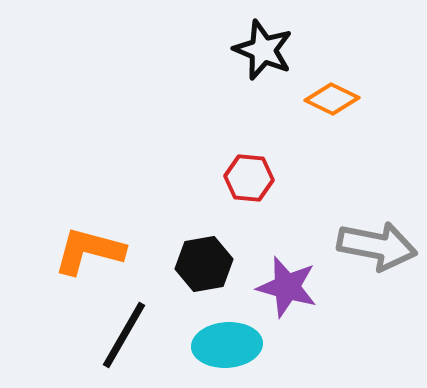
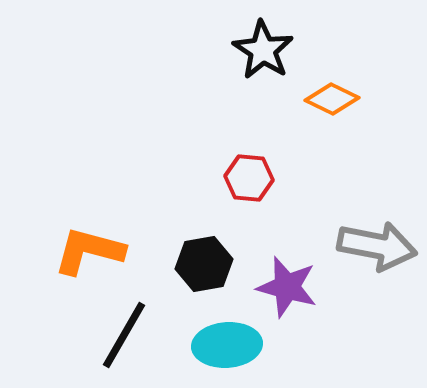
black star: rotated 10 degrees clockwise
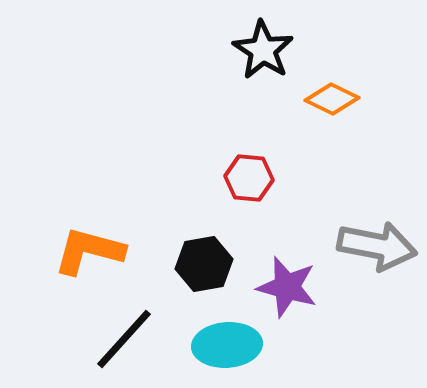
black line: moved 4 px down; rotated 12 degrees clockwise
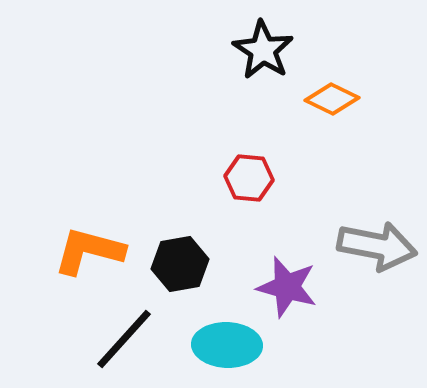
black hexagon: moved 24 px left
cyan ellipse: rotated 6 degrees clockwise
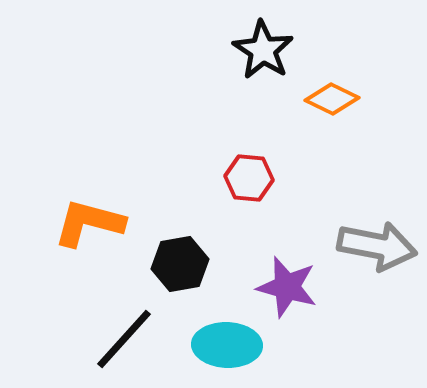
orange L-shape: moved 28 px up
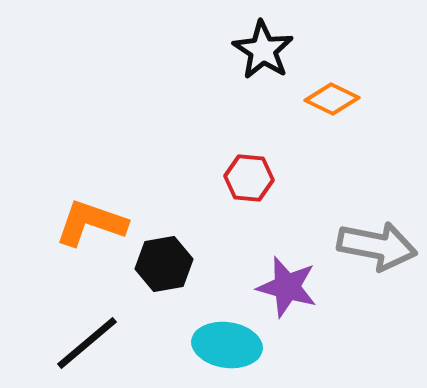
orange L-shape: moved 2 px right; rotated 4 degrees clockwise
black hexagon: moved 16 px left
black line: moved 37 px left, 4 px down; rotated 8 degrees clockwise
cyan ellipse: rotated 6 degrees clockwise
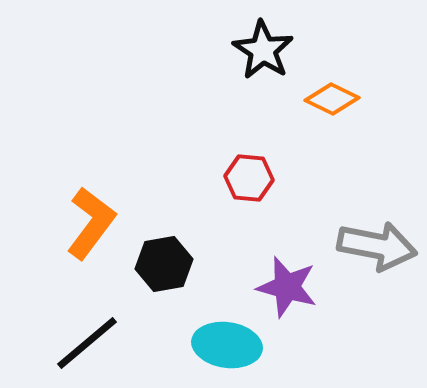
orange L-shape: rotated 108 degrees clockwise
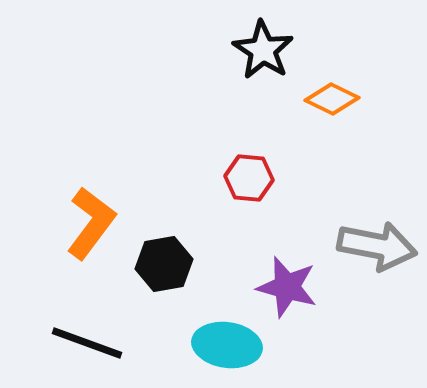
black line: rotated 60 degrees clockwise
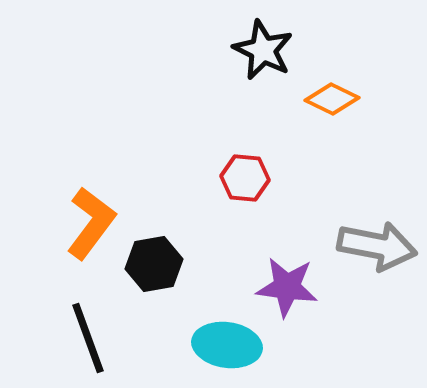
black star: rotated 6 degrees counterclockwise
red hexagon: moved 4 px left
black hexagon: moved 10 px left
purple star: rotated 8 degrees counterclockwise
black line: moved 1 px right, 5 px up; rotated 50 degrees clockwise
